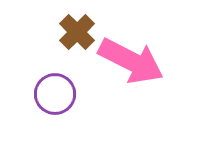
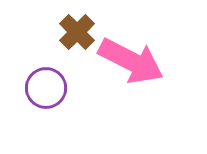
purple circle: moved 9 px left, 6 px up
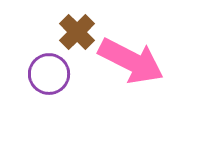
purple circle: moved 3 px right, 14 px up
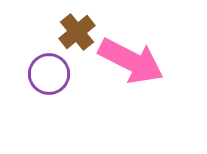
brown cross: rotated 6 degrees clockwise
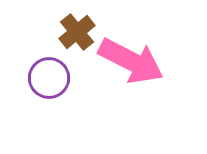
purple circle: moved 4 px down
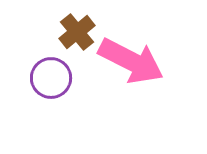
purple circle: moved 2 px right
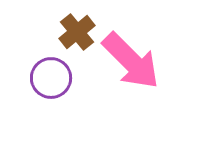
pink arrow: rotated 18 degrees clockwise
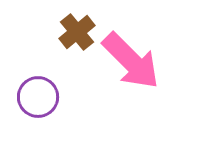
purple circle: moved 13 px left, 19 px down
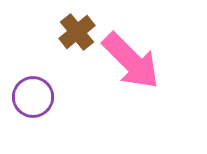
purple circle: moved 5 px left
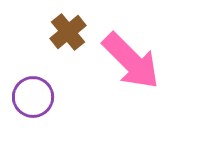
brown cross: moved 9 px left
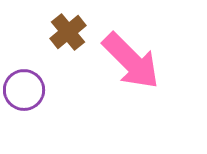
purple circle: moved 9 px left, 7 px up
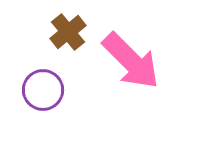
purple circle: moved 19 px right
